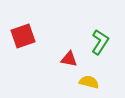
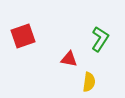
green L-shape: moved 3 px up
yellow semicircle: rotated 84 degrees clockwise
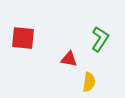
red square: moved 2 px down; rotated 25 degrees clockwise
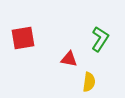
red square: rotated 15 degrees counterclockwise
